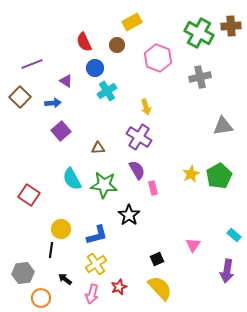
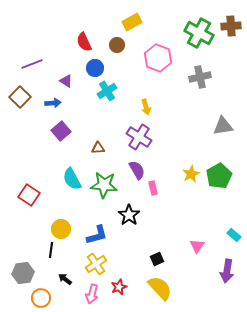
pink triangle: moved 4 px right, 1 px down
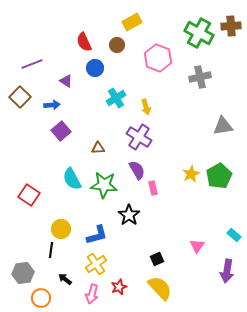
cyan cross: moved 9 px right, 7 px down
blue arrow: moved 1 px left, 2 px down
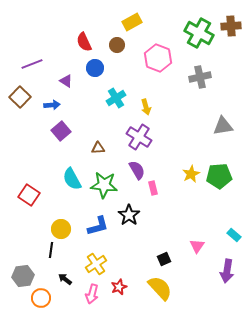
green pentagon: rotated 25 degrees clockwise
blue L-shape: moved 1 px right, 9 px up
black square: moved 7 px right
gray hexagon: moved 3 px down
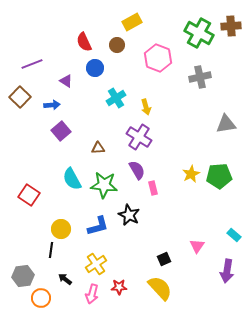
gray triangle: moved 3 px right, 2 px up
black star: rotated 10 degrees counterclockwise
red star: rotated 21 degrees clockwise
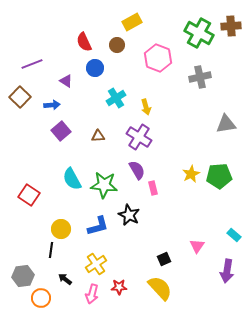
brown triangle: moved 12 px up
